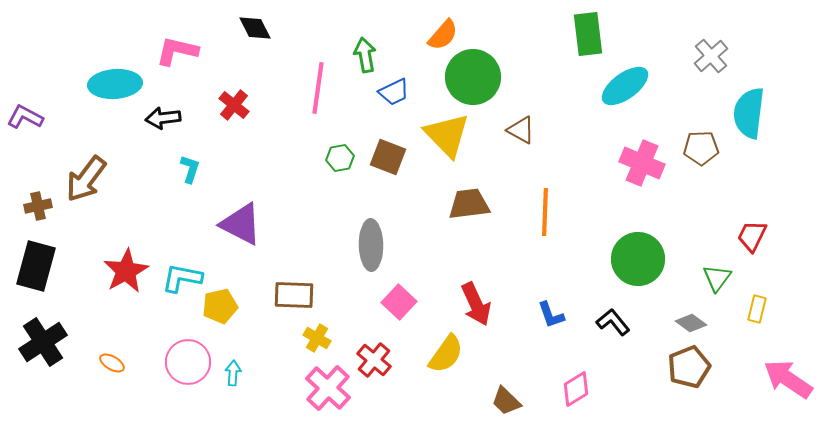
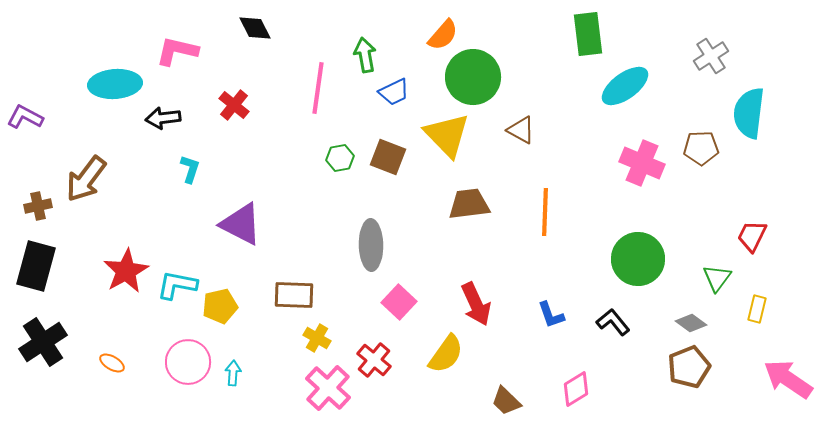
gray cross at (711, 56): rotated 8 degrees clockwise
cyan L-shape at (182, 278): moved 5 px left, 7 px down
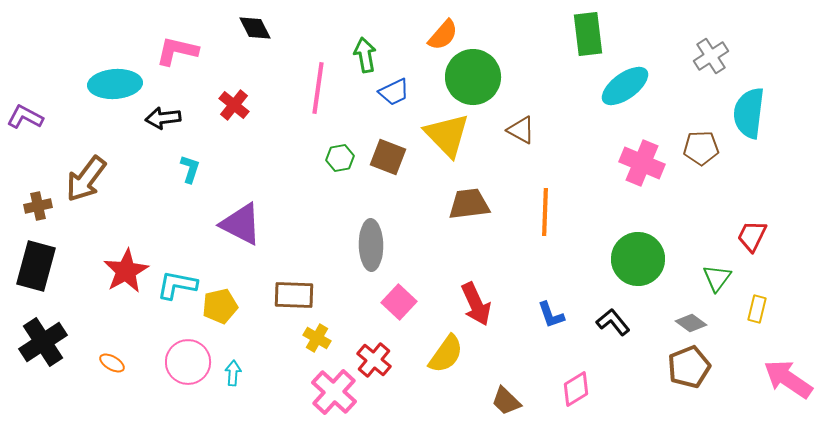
pink cross at (328, 388): moved 6 px right, 4 px down
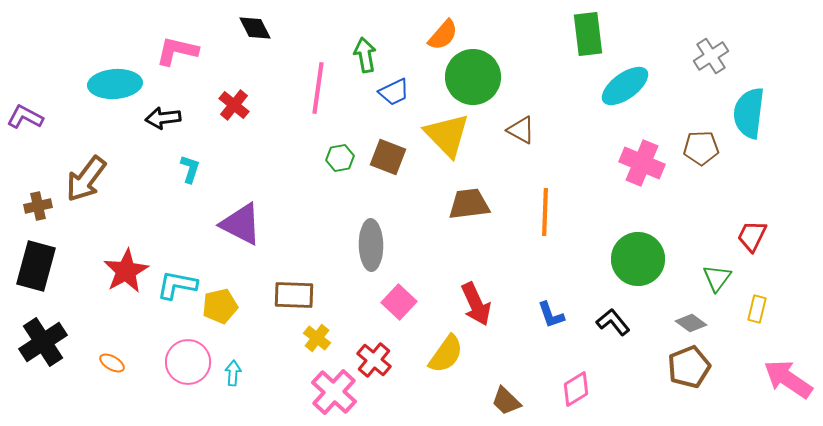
yellow cross at (317, 338): rotated 8 degrees clockwise
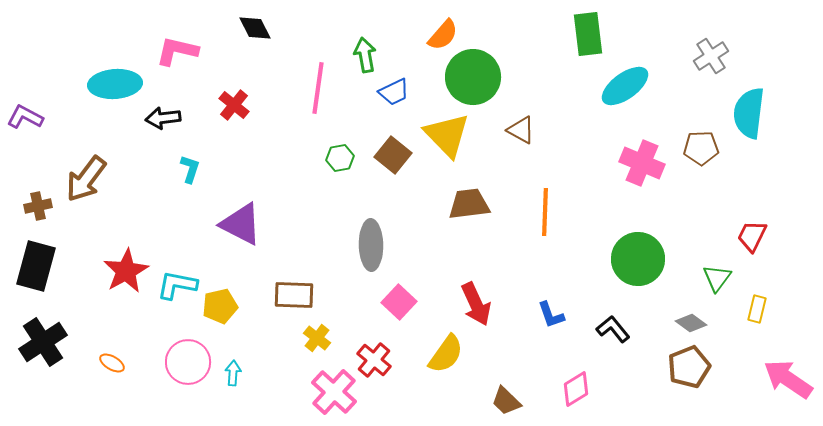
brown square at (388, 157): moved 5 px right, 2 px up; rotated 18 degrees clockwise
black L-shape at (613, 322): moved 7 px down
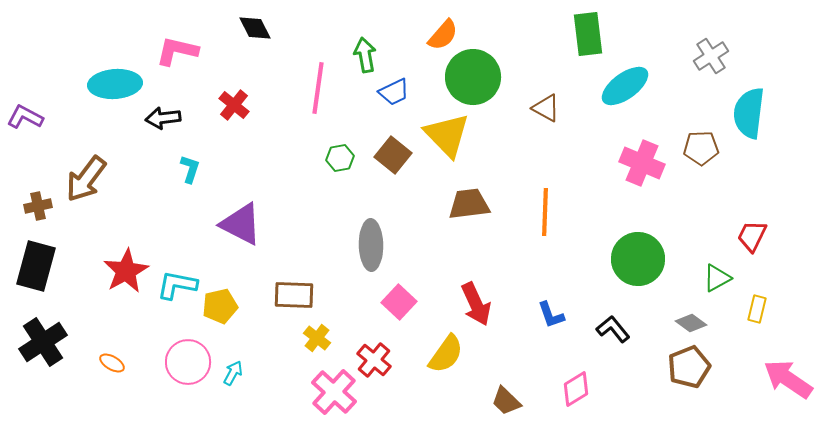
brown triangle at (521, 130): moved 25 px right, 22 px up
green triangle at (717, 278): rotated 24 degrees clockwise
cyan arrow at (233, 373): rotated 25 degrees clockwise
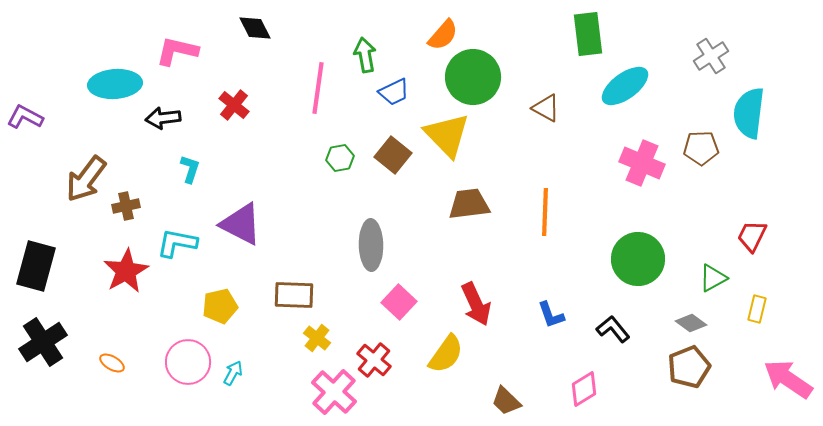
brown cross at (38, 206): moved 88 px right
green triangle at (717, 278): moved 4 px left
cyan L-shape at (177, 285): moved 42 px up
pink diamond at (576, 389): moved 8 px right
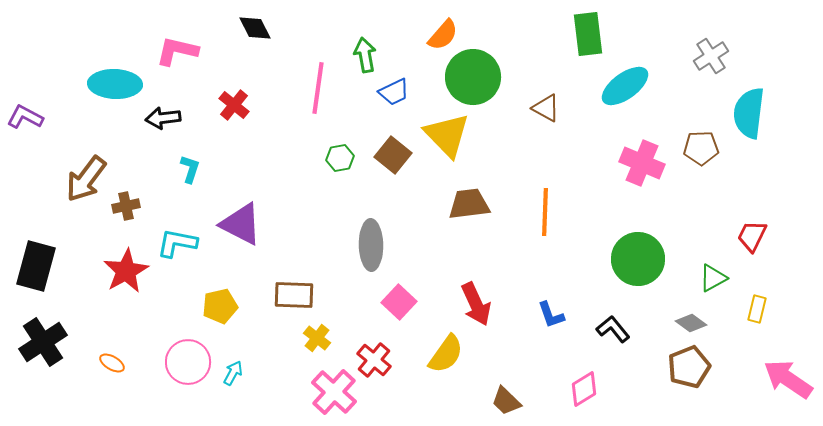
cyan ellipse at (115, 84): rotated 6 degrees clockwise
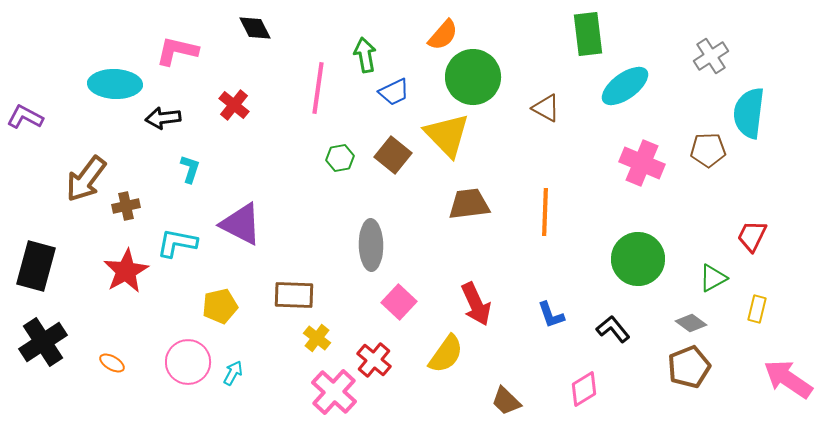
brown pentagon at (701, 148): moved 7 px right, 2 px down
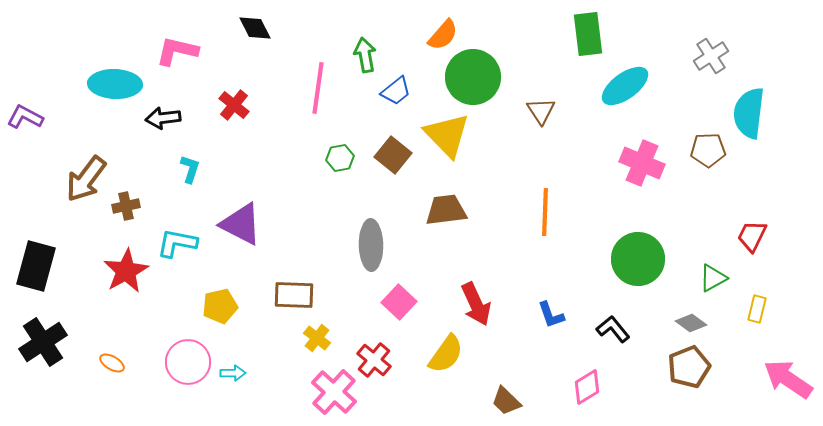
blue trapezoid at (394, 92): moved 2 px right, 1 px up; rotated 12 degrees counterclockwise
brown triangle at (546, 108): moved 5 px left, 3 px down; rotated 28 degrees clockwise
brown trapezoid at (469, 204): moved 23 px left, 6 px down
cyan arrow at (233, 373): rotated 60 degrees clockwise
pink diamond at (584, 389): moved 3 px right, 2 px up
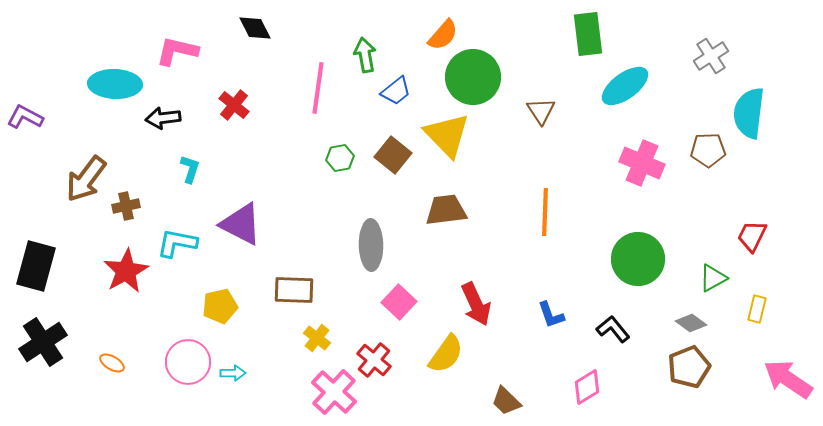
brown rectangle at (294, 295): moved 5 px up
